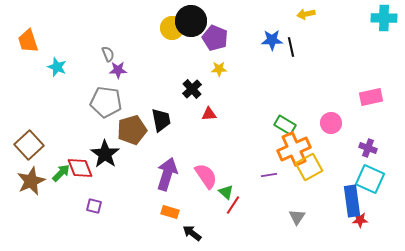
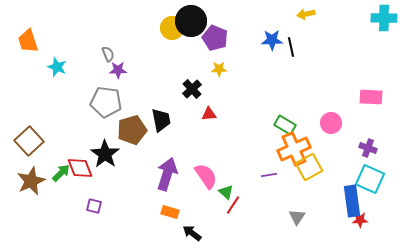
pink rectangle: rotated 15 degrees clockwise
brown square: moved 4 px up
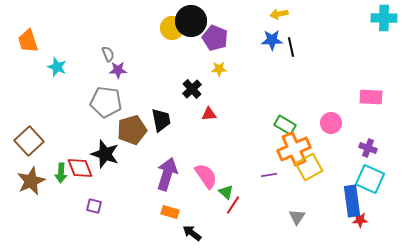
yellow arrow: moved 27 px left
black star: rotated 16 degrees counterclockwise
green arrow: rotated 138 degrees clockwise
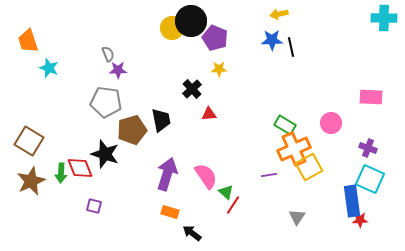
cyan star: moved 8 px left, 1 px down
brown square: rotated 16 degrees counterclockwise
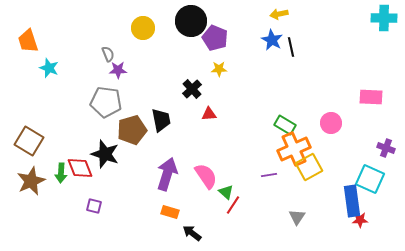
yellow circle: moved 29 px left
blue star: rotated 30 degrees clockwise
purple cross: moved 18 px right
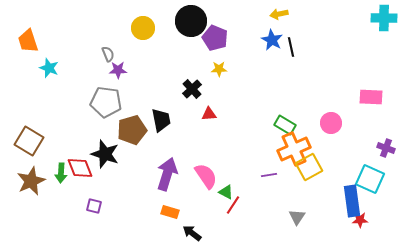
green triangle: rotated 14 degrees counterclockwise
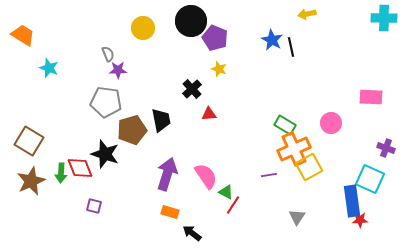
yellow arrow: moved 28 px right
orange trapezoid: moved 5 px left, 6 px up; rotated 140 degrees clockwise
yellow star: rotated 21 degrees clockwise
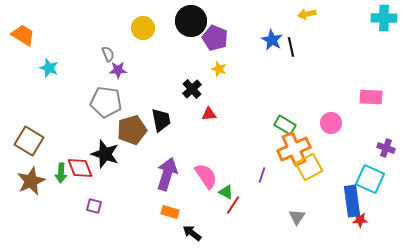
purple line: moved 7 px left; rotated 63 degrees counterclockwise
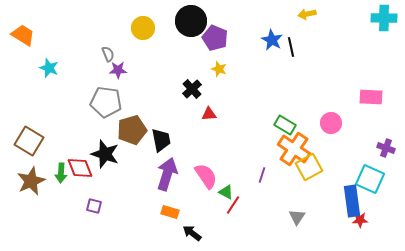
black trapezoid: moved 20 px down
orange cross: rotated 32 degrees counterclockwise
